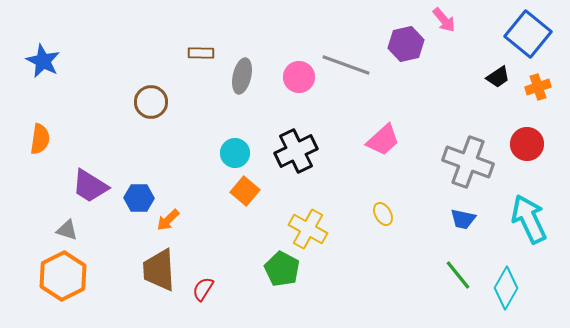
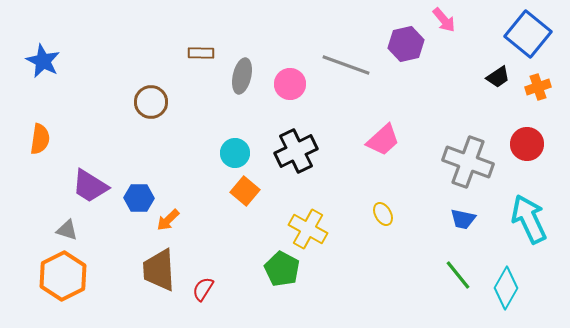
pink circle: moved 9 px left, 7 px down
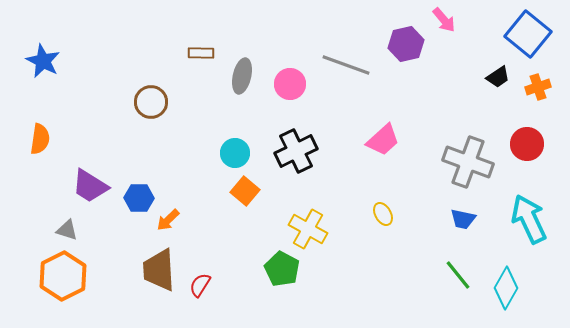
red semicircle: moved 3 px left, 4 px up
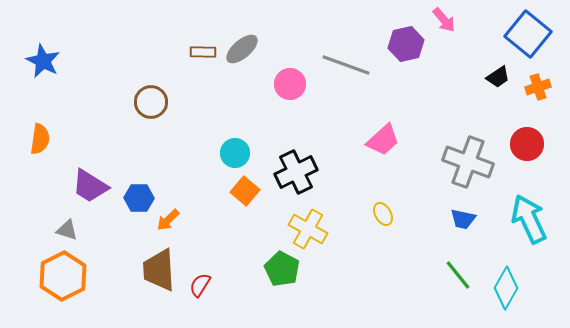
brown rectangle: moved 2 px right, 1 px up
gray ellipse: moved 27 px up; rotated 36 degrees clockwise
black cross: moved 21 px down
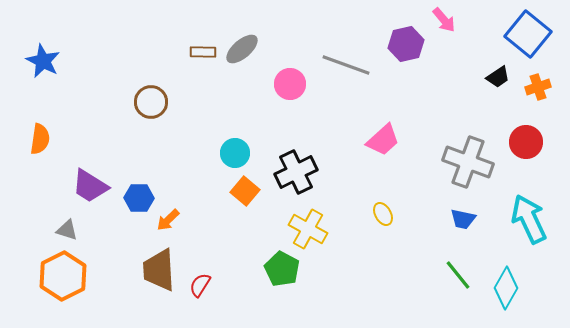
red circle: moved 1 px left, 2 px up
